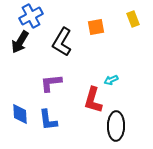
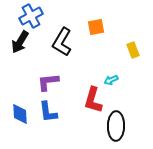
yellow rectangle: moved 31 px down
purple L-shape: moved 3 px left, 1 px up
blue L-shape: moved 8 px up
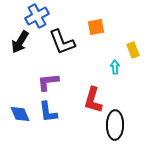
blue cross: moved 6 px right
black L-shape: rotated 52 degrees counterclockwise
cyan arrow: moved 4 px right, 13 px up; rotated 112 degrees clockwise
blue diamond: rotated 20 degrees counterclockwise
black ellipse: moved 1 px left, 1 px up
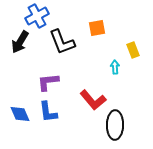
orange square: moved 1 px right, 1 px down
red L-shape: rotated 56 degrees counterclockwise
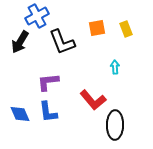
yellow rectangle: moved 7 px left, 21 px up
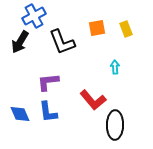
blue cross: moved 3 px left
